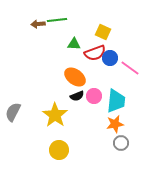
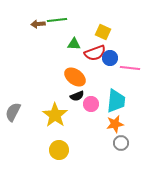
pink line: rotated 30 degrees counterclockwise
pink circle: moved 3 px left, 8 px down
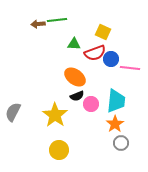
blue circle: moved 1 px right, 1 px down
orange star: rotated 24 degrees counterclockwise
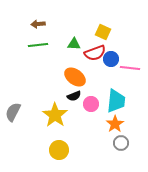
green line: moved 19 px left, 25 px down
black semicircle: moved 3 px left
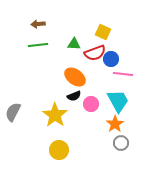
pink line: moved 7 px left, 6 px down
cyan trapezoid: moved 2 px right; rotated 35 degrees counterclockwise
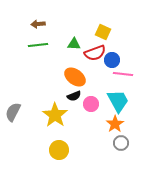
blue circle: moved 1 px right, 1 px down
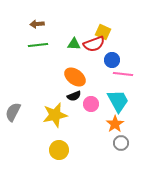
brown arrow: moved 1 px left
red semicircle: moved 1 px left, 9 px up
yellow star: rotated 25 degrees clockwise
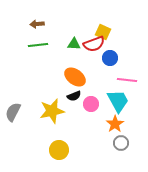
blue circle: moved 2 px left, 2 px up
pink line: moved 4 px right, 6 px down
yellow star: moved 3 px left, 4 px up
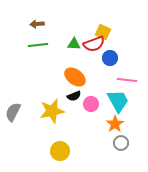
yellow circle: moved 1 px right, 1 px down
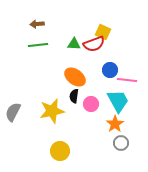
blue circle: moved 12 px down
black semicircle: rotated 120 degrees clockwise
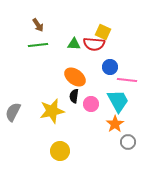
brown arrow: moved 1 px right, 1 px down; rotated 120 degrees counterclockwise
red semicircle: rotated 25 degrees clockwise
blue circle: moved 3 px up
gray circle: moved 7 px right, 1 px up
